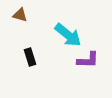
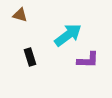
cyan arrow: rotated 76 degrees counterclockwise
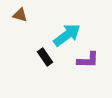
cyan arrow: moved 1 px left
black rectangle: moved 15 px right; rotated 18 degrees counterclockwise
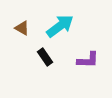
brown triangle: moved 2 px right, 13 px down; rotated 14 degrees clockwise
cyan arrow: moved 7 px left, 9 px up
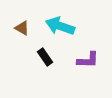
cyan arrow: rotated 124 degrees counterclockwise
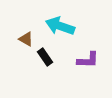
brown triangle: moved 4 px right, 11 px down
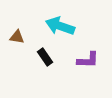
brown triangle: moved 9 px left, 2 px up; rotated 21 degrees counterclockwise
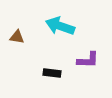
black rectangle: moved 7 px right, 16 px down; rotated 48 degrees counterclockwise
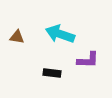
cyan arrow: moved 8 px down
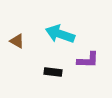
brown triangle: moved 4 px down; rotated 21 degrees clockwise
black rectangle: moved 1 px right, 1 px up
